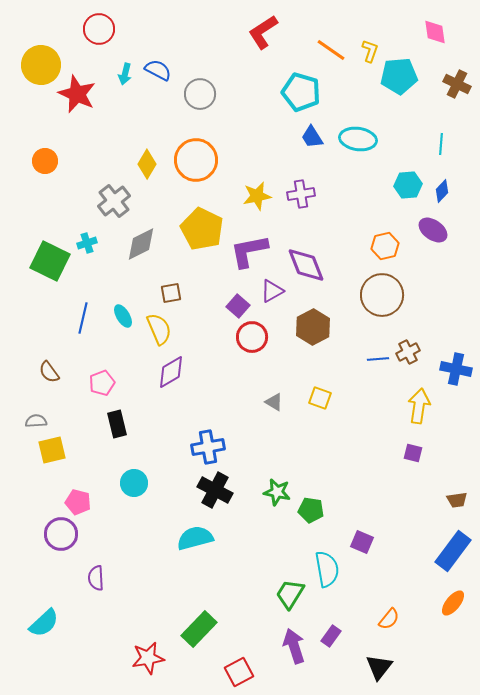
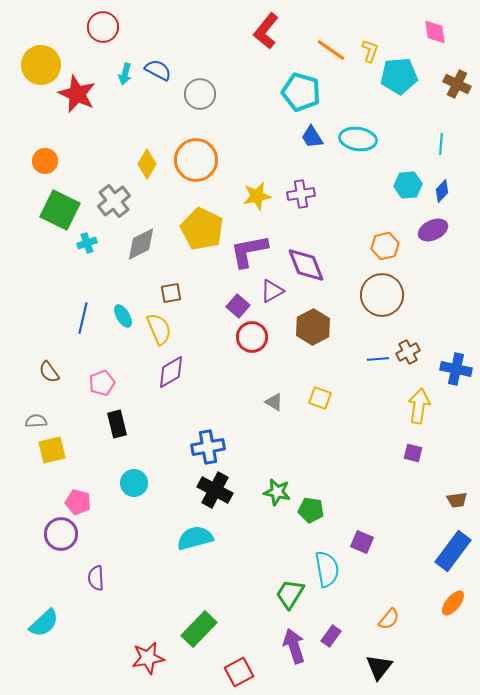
red circle at (99, 29): moved 4 px right, 2 px up
red L-shape at (263, 32): moved 3 px right, 1 px up; rotated 18 degrees counterclockwise
purple ellipse at (433, 230): rotated 60 degrees counterclockwise
green square at (50, 261): moved 10 px right, 51 px up
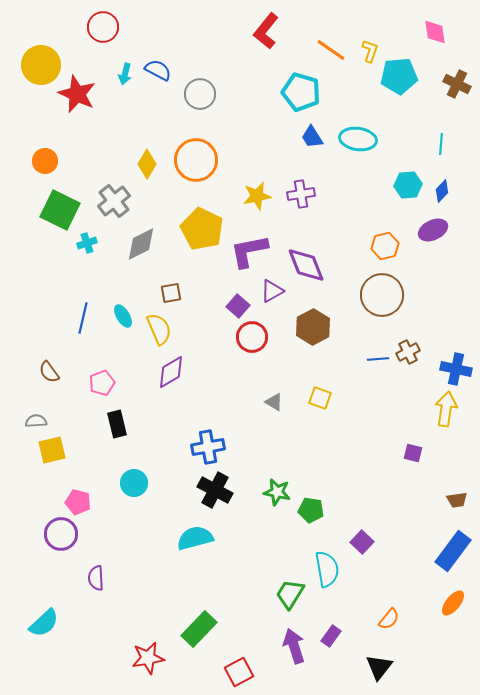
yellow arrow at (419, 406): moved 27 px right, 3 px down
purple square at (362, 542): rotated 20 degrees clockwise
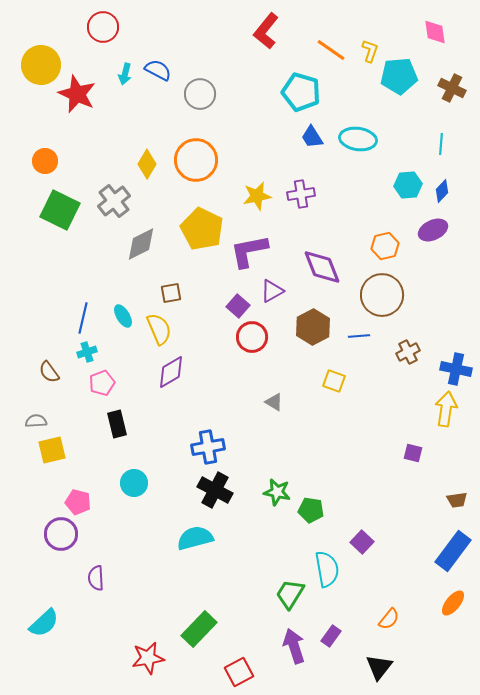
brown cross at (457, 84): moved 5 px left, 4 px down
cyan cross at (87, 243): moved 109 px down
purple diamond at (306, 265): moved 16 px right, 2 px down
blue line at (378, 359): moved 19 px left, 23 px up
yellow square at (320, 398): moved 14 px right, 17 px up
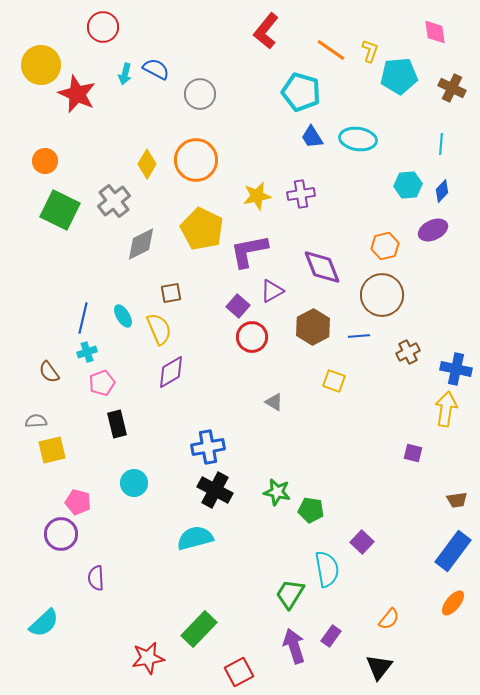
blue semicircle at (158, 70): moved 2 px left, 1 px up
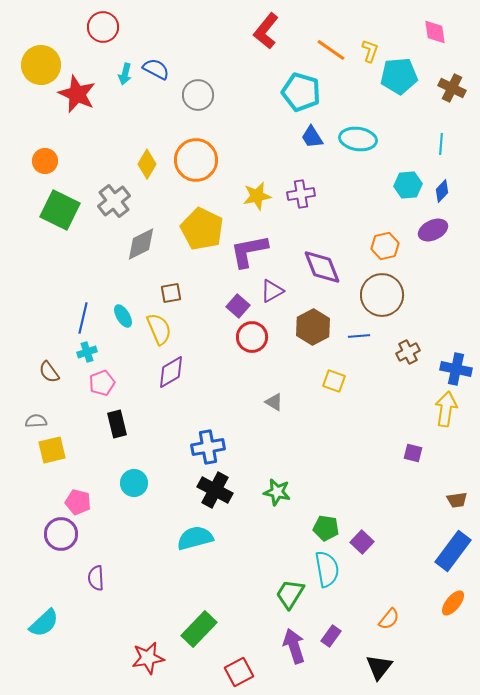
gray circle at (200, 94): moved 2 px left, 1 px down
green pentagon at (311, 510): moved 15 px right, 18 px down
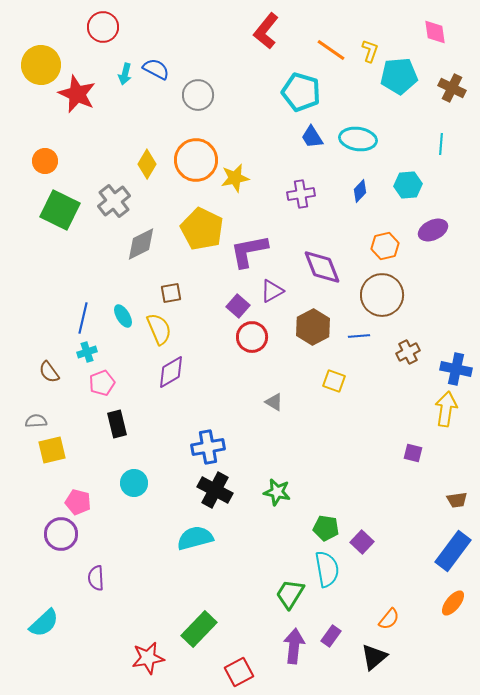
blue diamond at (442, 191): moved 82 px left
yellow star at (257, 196): moved 22 px left, 18 px up
purple arrow at (294, 646): rotated 24 degrees clockwise
black triangle at (379, 667): moved 5 px left, 10 px up; rotated 12 degrees clockwise
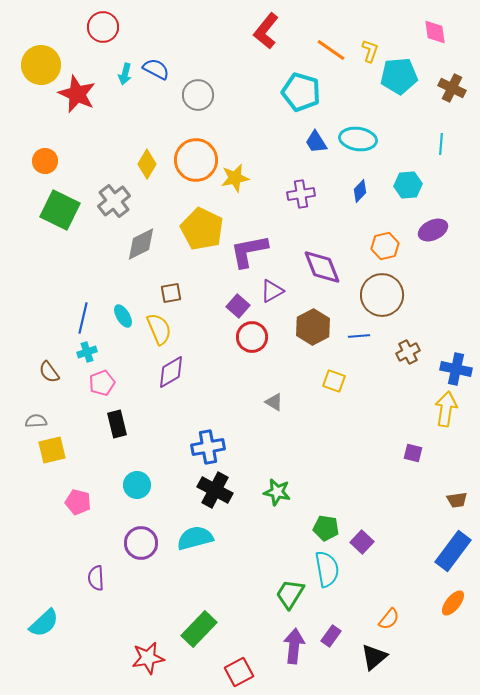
blue trapezoid at (312, 137): moved 4 px right, 5 px down
cyan circle at (134, 483): moved 3 px right, 2 px down
purple circle at (61, 534): moved 80 px right, 9 px down
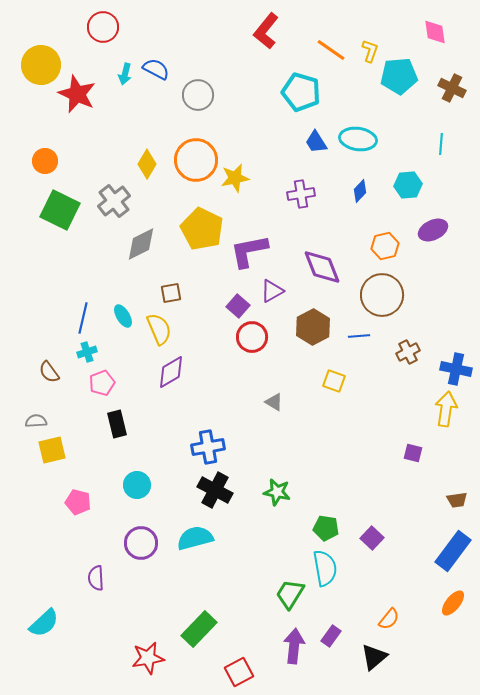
purple square at (362, 542): moved 10 px right, 4 px up
cyan semicircle at (327, 569): moved 2 px left, 1 px up
